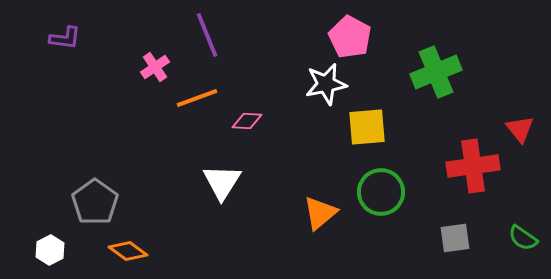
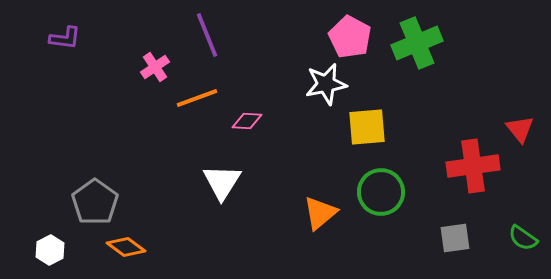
green cross: moved 19 px left, 29 px up
orange diamond: moved 2 px left, 4 px up
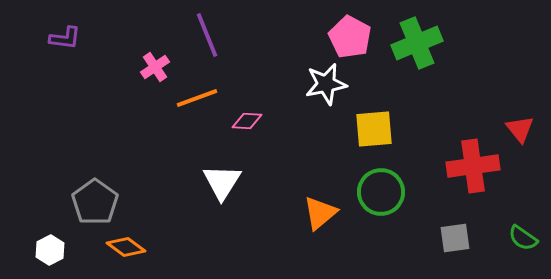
yellow square: moved 7 px right, 2 px down
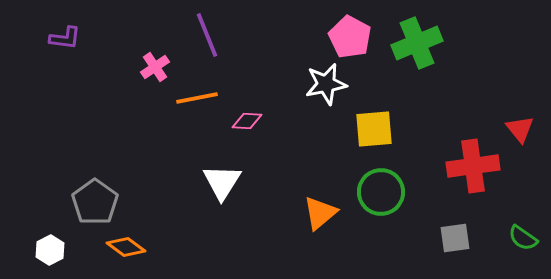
orange line: rotated 9 degrees clockwise
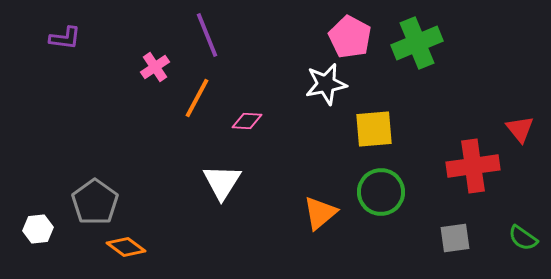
orange line: rotated 51 degrees counterclockwise
white hexagon: moved 12 px left, 21 px up; rotated 20 degrees clockwise
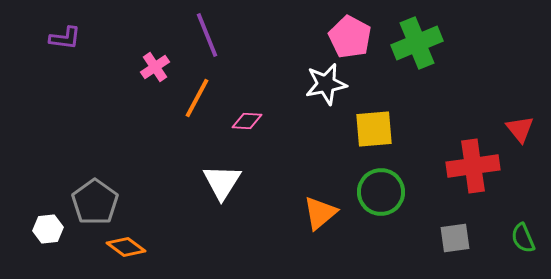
white hexagon: moved 10 px right
green semicircle: rotated 32 degrees clockwise
